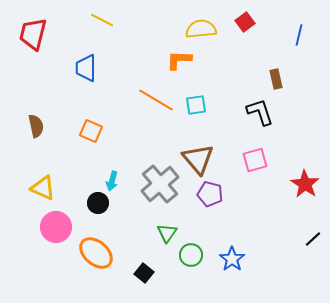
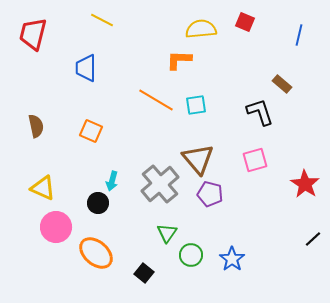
red square: rotated 30 degrees counterclockwise
brown rectangle: moved 6 px right, 5 px down; rotated 36 degrees counterclockwise
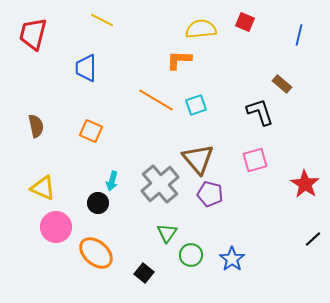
cyan square: rotated 10 degrees counterclockwise
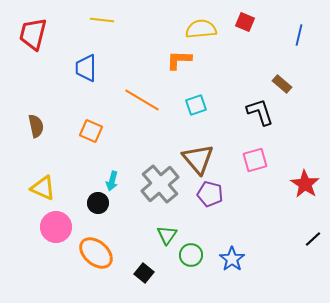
yellow line: rotated 20 degrees counterclockwise
orange line: moved 14 px left
green triangle: moved 2 px down
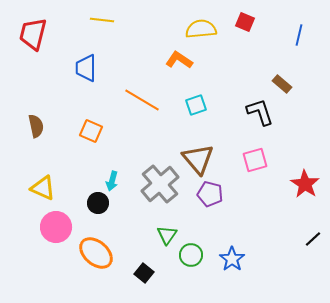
orange L-shape: rotated 32 degrees clockwise
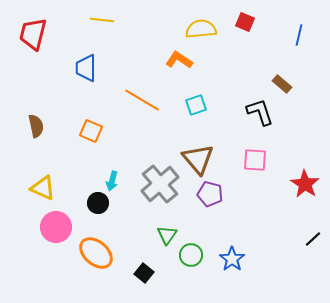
pink square: rotated 20 degrees clockwise
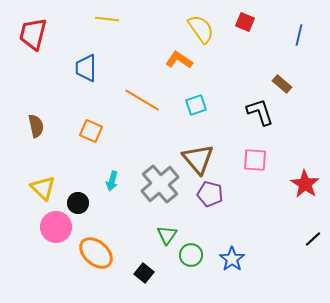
yellow line: moved 5 px right, 1 px up
yellow semicircle: rotated 60 degrees clockwise
yellow triangle: rotated 20 degrees clockwise
black circle: moved 20 px left
